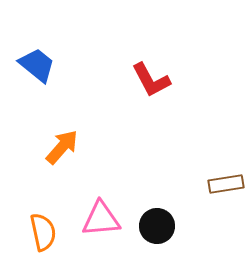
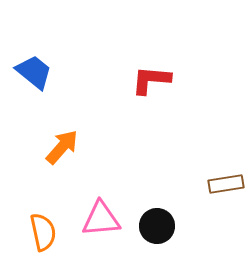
blue trapezoid: moved 3 px left, 7 px down
red L-shape: rotated 123 degrees clockwise
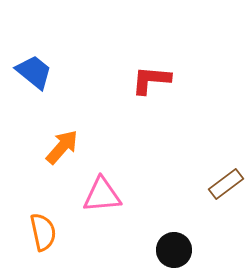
brown rectangle: rotated 28 degrees counterclockwise
pink triangle: moved 1 px right, 24 px up
black circle: moved 17 px right, 24 px down
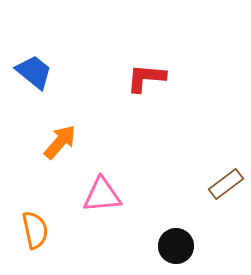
red L-shape: moved 5 px left, 2 px up
orange arrow: moved 2 px left, 5 px up
orange semicircle: moved 8 px left, 2 px up
black circle: moved 2 px right, 4 px up
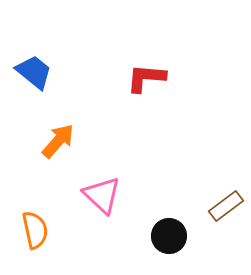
orange arrow: moved 2 px left, 1 px up
brown rectangle: moved 22 px down
pink triangle: rotated 48 degrees clockwise
black circle: moved 7 px left, 10 px up
